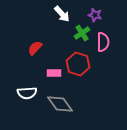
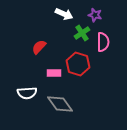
white arrow: moved 2 px right; rotated 24 degrees counterclockwise
red semicircle: moved 4 px right, 1 px up
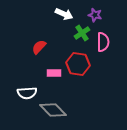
red hexagon: rotated 10 degrees counterclockwise
gray diamond: moved 7 px left, 6 px down; rotated 8 degrees counterclockwise
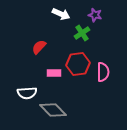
white arrow: moved 3 px left
pink semicircle: moved 30 px down
red hexagon: rotated 15 degrees counterclockwise
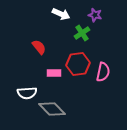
red semicircle: rotated 98 degrees clockwise
pink semicircle: rotated 12 degrees clockwise
gray diamond: moved 1 px left, 1 px up
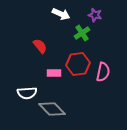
red semicircle: moved 1 px right, 1 px up
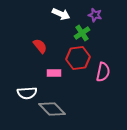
red hexagon: moved 6 px up
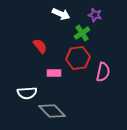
gray diamond: moved 2 px down
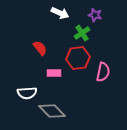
white arrow: moved 1 px left, 1 px up
red semicircle: moved 2 px down
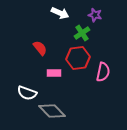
white semicircle: rotated 24 degrees clockwise
